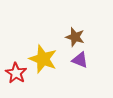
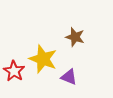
purple triangle: moved 11 px left, 17 px down
red star: moved 2 px left, 2 px up
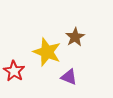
brown star: rotated 24 degrees clockwise
yellow star: moved 4 px right, 7 px up
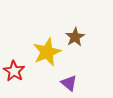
yellow star: rotated 28 degrees clockwise
purple triangle: moved 6 px down; rotated 18 degrees clockwise
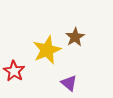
yellow star: moved 2 px up
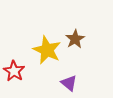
brown star: moved 2 px down
yellow star: rotated 24 degrees counterclockwise
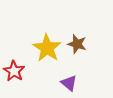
brown star: moved 2 px right, 5 px down; rotated 24 degrees counterclockwise
yellow star: moved 2 px up; rotated 8 degrees clockwise
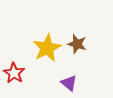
yellow star: rotated 12 degrees clockwise
red star: moved 2 px down
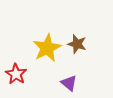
red star: moved 2 px right, 1 px down
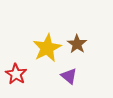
brown star: rotated 18 degrees clockwise
purple triangle: moved 7 px up
